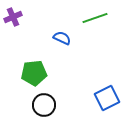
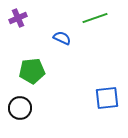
purple cross: moved 5 px right, 1 px down
green pentagon: moved 2 px left, 2 px up
blue square: rotated 20 degrees clockwise
black circle: moved 24 px left, 3 px down
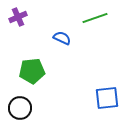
purple cross: moved 1 px up
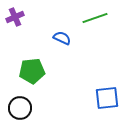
purple cross: moved 3 px left
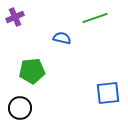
blue semicircle: rotated 12 degrees counterclockwise
blue square: moved 1 px right, 5 px up
